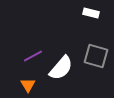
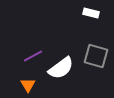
white semicircle: rotated 12 degrees clockwise
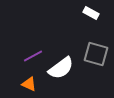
white rectangle: rotated 14 degrees clockwise
gray square: moved 2 px up
orange triangle: moved 1 px right, 1 px up; rotated 35 degrees counterclockwise
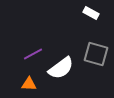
purple line: moved 2 px up
orange triangle: rotated 21 degrees counterclockwise
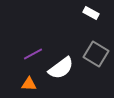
gray square: rotated 15 degrees clockwise
